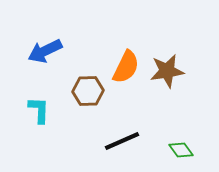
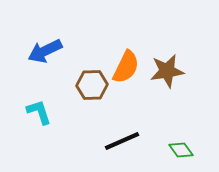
brown hexagon: moved 4 px right, 6 px up
cyan L-shape: moved 2 px down; rotated 20 degrees counterclockwise
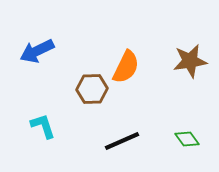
blue arrow: moved 8 px left
brown star: moved 23 px right, 10 px up
brown hexagon: moved 4 px down
cyan L-shape: moved 4 px right, 14 px down
green diamond: moved 6 px right, 11 px up
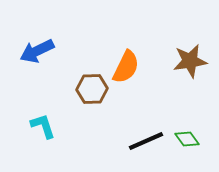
black line: moved 24 px right
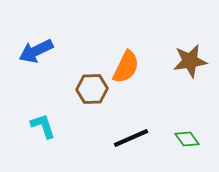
blue arrow: moved 1 px left
black line: moved 15 px left, 3 px up
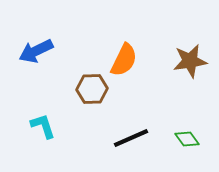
orange semicircle: moved 2 px left, 7 px up
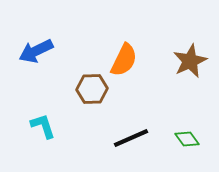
brown star: rotated 16 degrees counterclockwise
